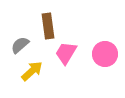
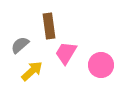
brown rectangle: moved 1 px right
pink circle: moved 4 px left, 11 px down
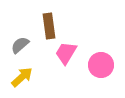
yellow arrow: moved 10 px left, 6 px down
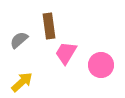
gray semicircle: moved 1 px left, 5 px up
yellow arrow: moved 5 px down
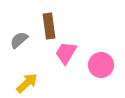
yellow arrow: moved 5 px right, 1 px down
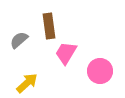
pink circle: moved 1 px left, 6 px down
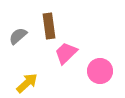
gray semicircle: moved 1 px left, 4 px up
pink trapezoid: rotated 15 degrees clockwise
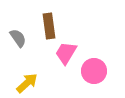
gray semicircle: moved 2 px down; rotated 96 degrees clockwise
pink trapezoid: rotated 15 degrees counterclockwise
pink circle: moved 6 px left
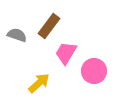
brown rectangle: rotated 45 degrees clockwise
gray semicircle: moved 1 px left, 3 px up; rotated 36 degrees counterclockwise
yellow arrow: moved 12 px right
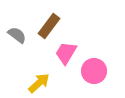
gray semicircle: rotated 18 degrees clockwise
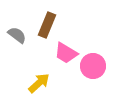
brown rectangle: moved 2 px left, 1 px up; rotated 15 degrees counterclockwise
pink trapezoid: rotated 90 degrees counterclockwise
pink circle: moved 1 px left, 5 px up
